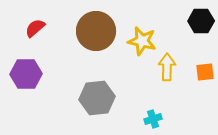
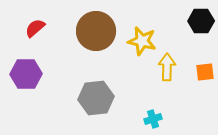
gray hexagon: moved 1 px left
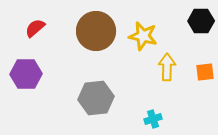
yellow star: moved 1 px right, 5 px up
